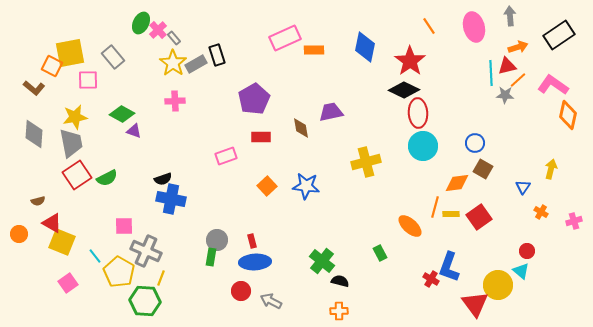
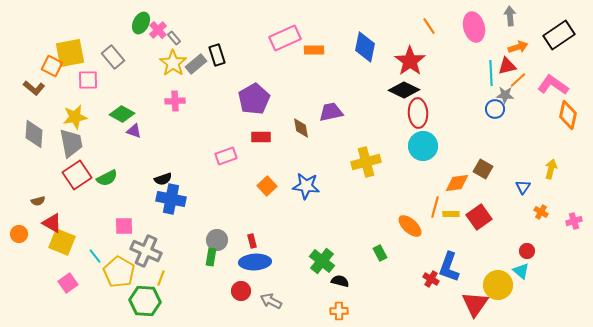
gray rectangle at (196, 64): rotated 10 degrees counterclockwise
blue circle at (475, 143): moved 20 px right, 34 px up
red triangle at (475, 304): rotated 12 degrees clockwise
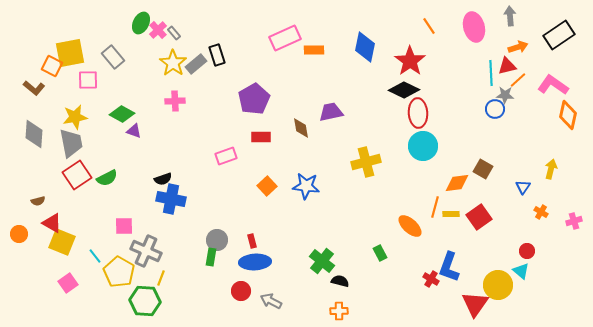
gray rectangle at (174, 38): moved 5 px up
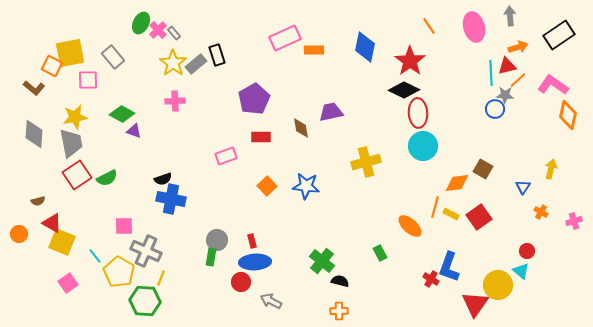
yellow rectangle at (451, 214): rotated 28 degrees clockwise
red circle at (241, 291): moved 9 px up
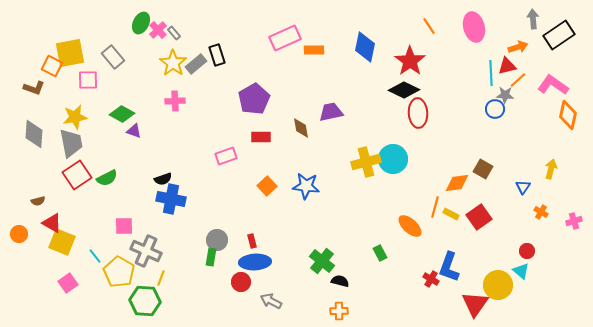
gray arrow at (510, 16): moved 23 px right, 3 px down
brown L-shape at (34, 88): rotated 20 degrees counterclockwise
cyan circle at (423, 146): moved 30 px left, 13 px down
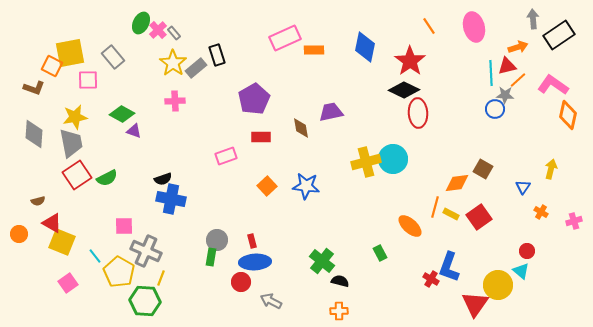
gray rectangle at (196, 64): moved 4 px down
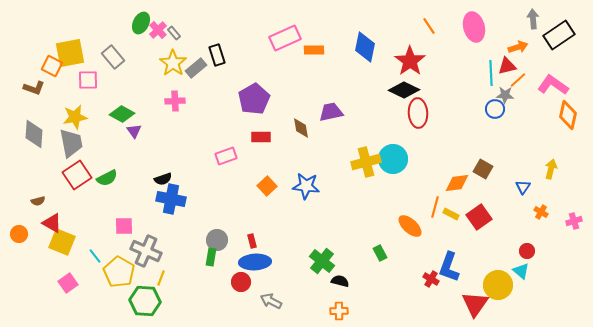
purple triangle at (134, 131): rotated 35 degrees clockwise
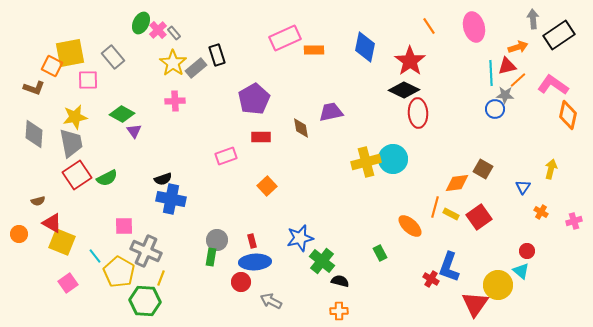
blue star at (306, 186): moved 6 px left, 52 px down; rotated 20 degrees counterclockwise
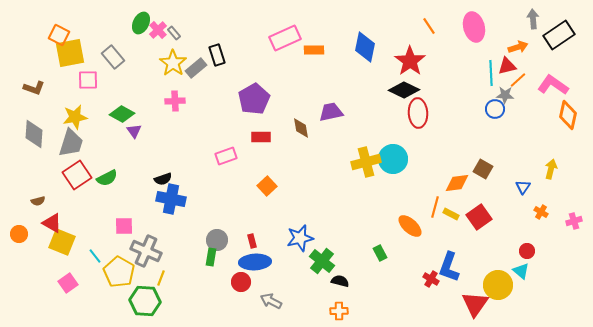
orange square at (52, 66): moved 7 px right, 31 px up
gray trapezoid at (71, 143): rotated 28 degrees clockwise
